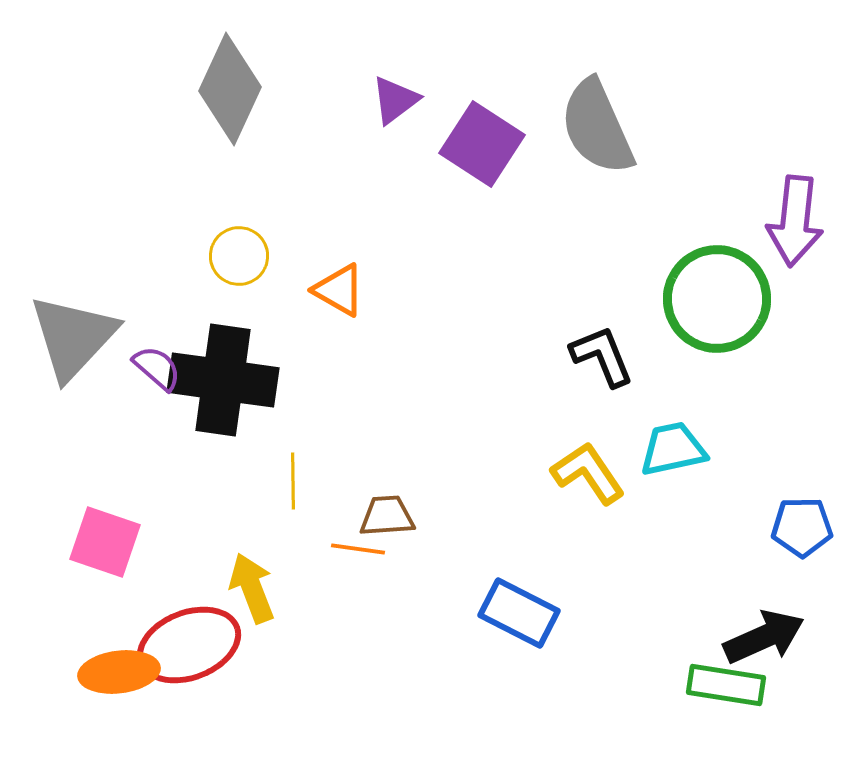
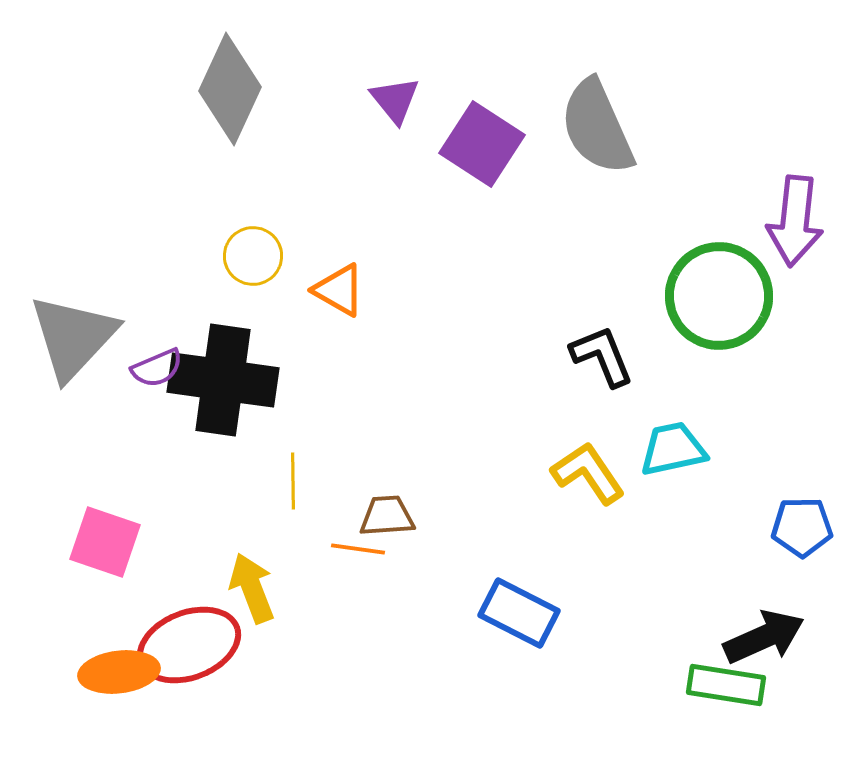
purple triangle: rotated 32 degrees counterclockwise
yellow circle: moved 14 px right
green circle: moved 2 px right, 3 px up
purple semicircle: rotated 116 degrees clockwise
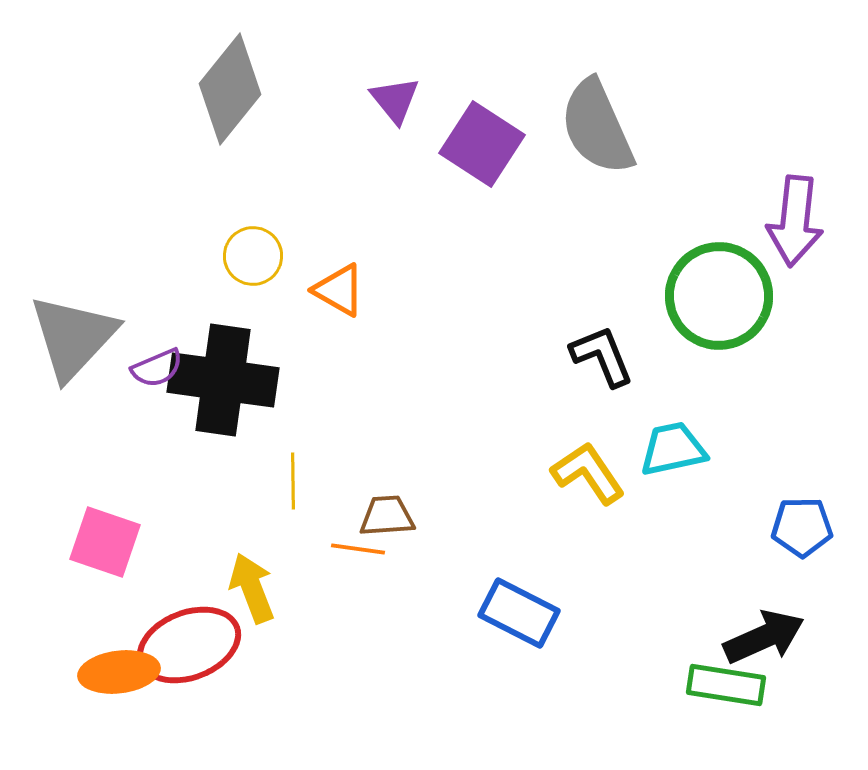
gray diamond: rotated 14 degrees clockwise
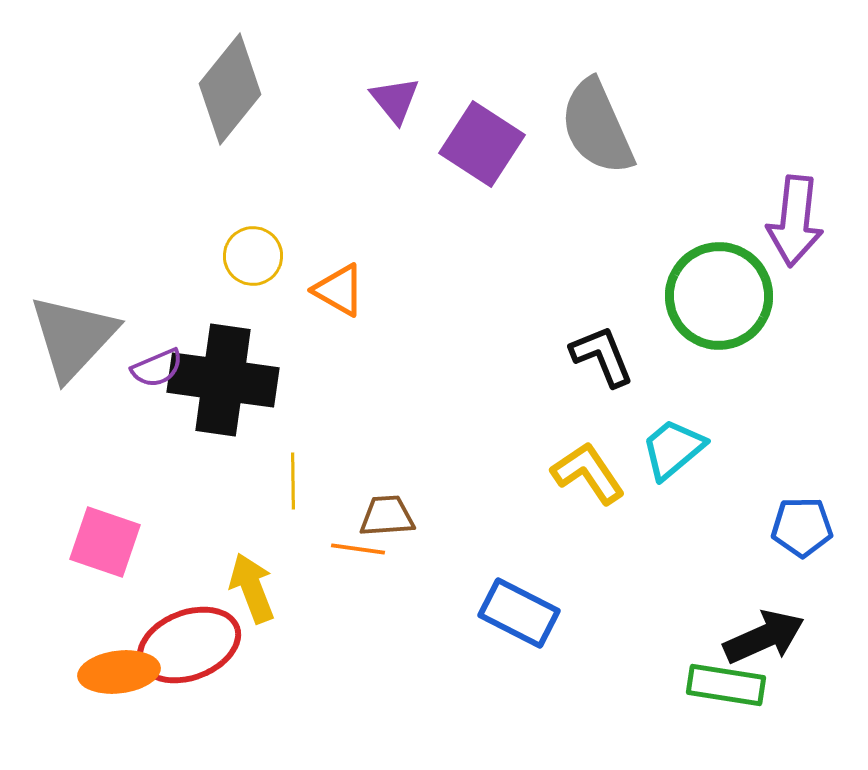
cyan trapezoid: rotated 28 degrees counterclockwise
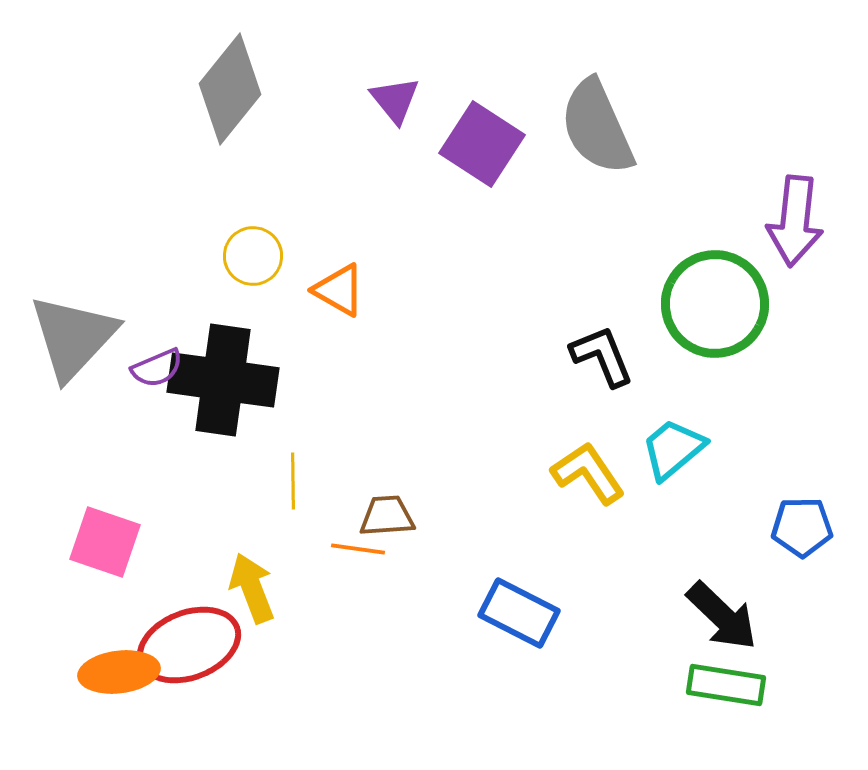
green circle: moved 4 px left, 8 px down
black arrow: moved 42 px left, 21 px up; rotated 68 degrees clockwise
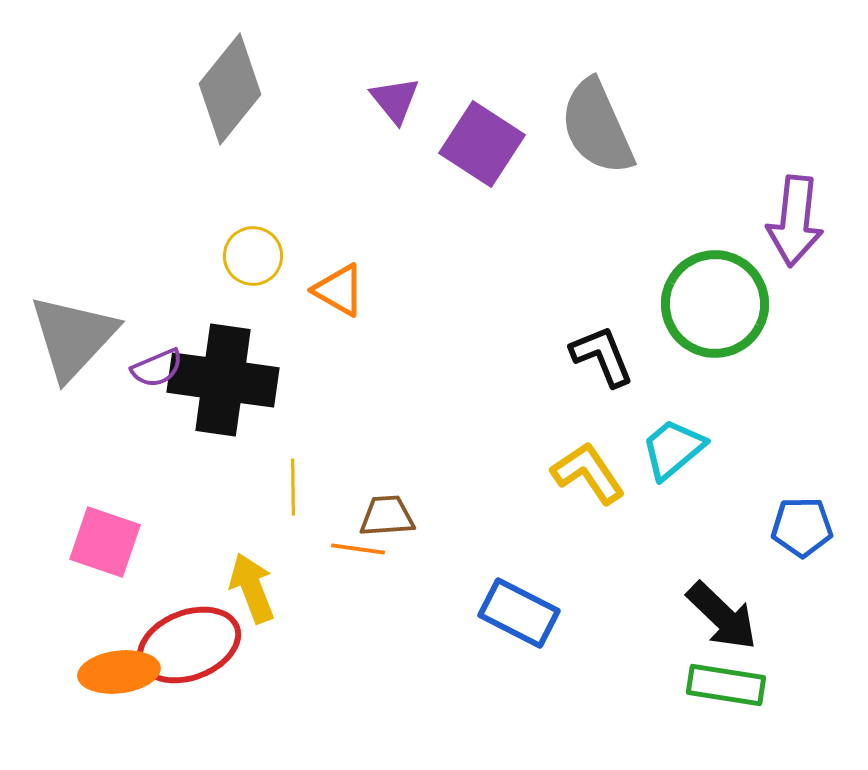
yellow line: moved 6 px down
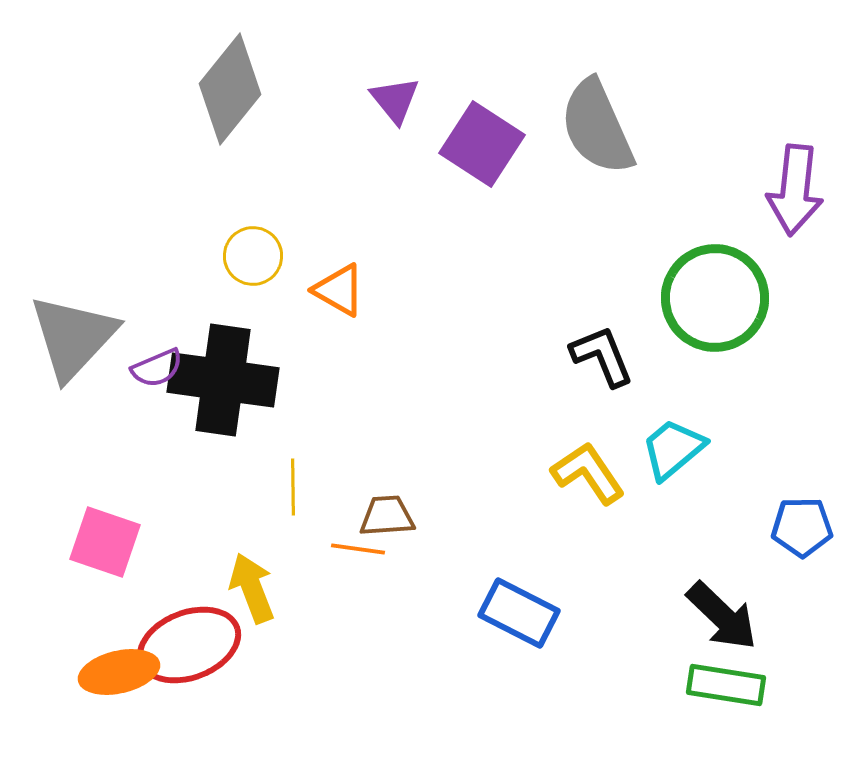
purple arrow: moved 31 px up
green circle: moved 6 px up
orange ellipse: rotated 6 degrees counterclockwise
